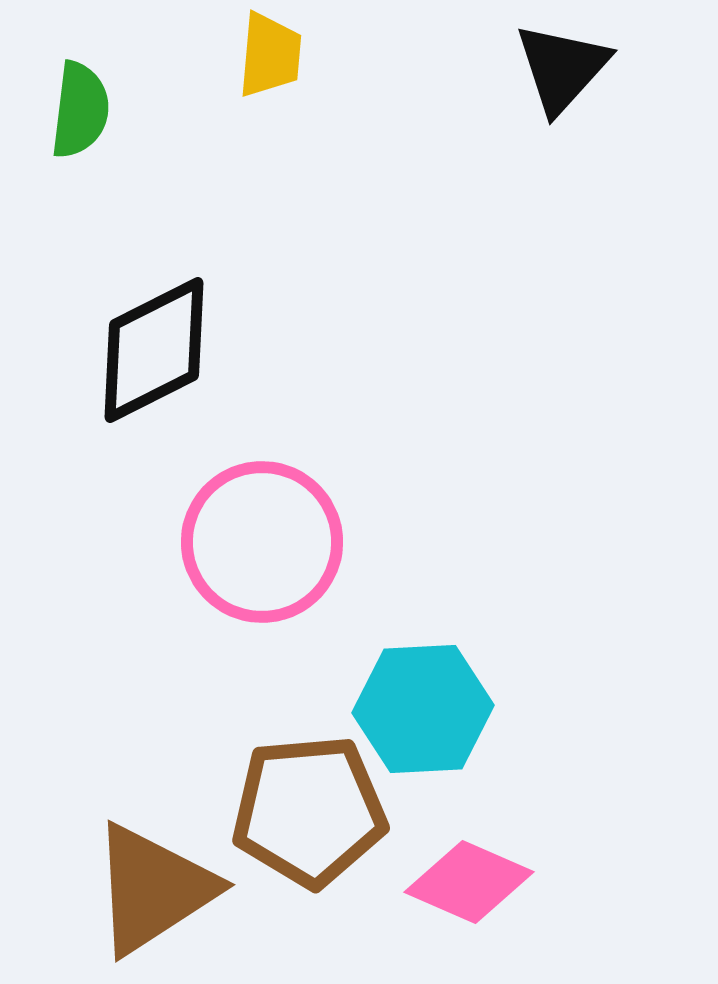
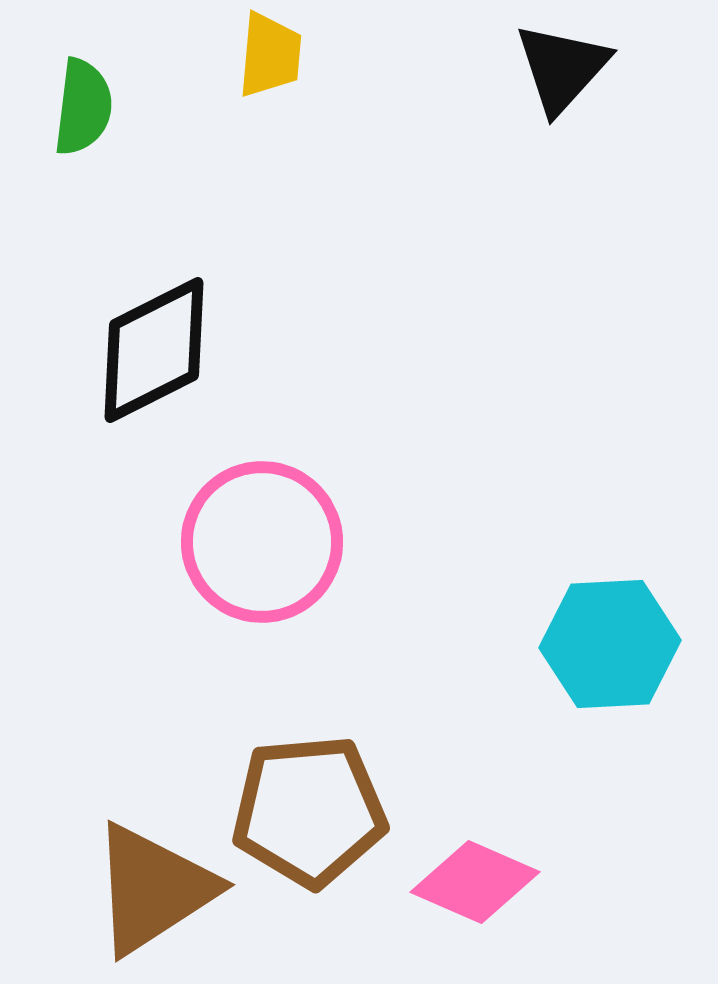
green semicircle: moved 3 px right, 3 px up
cyan hexagon: moved 187 px right, 65 px up
pink diamond: moved 6 px right
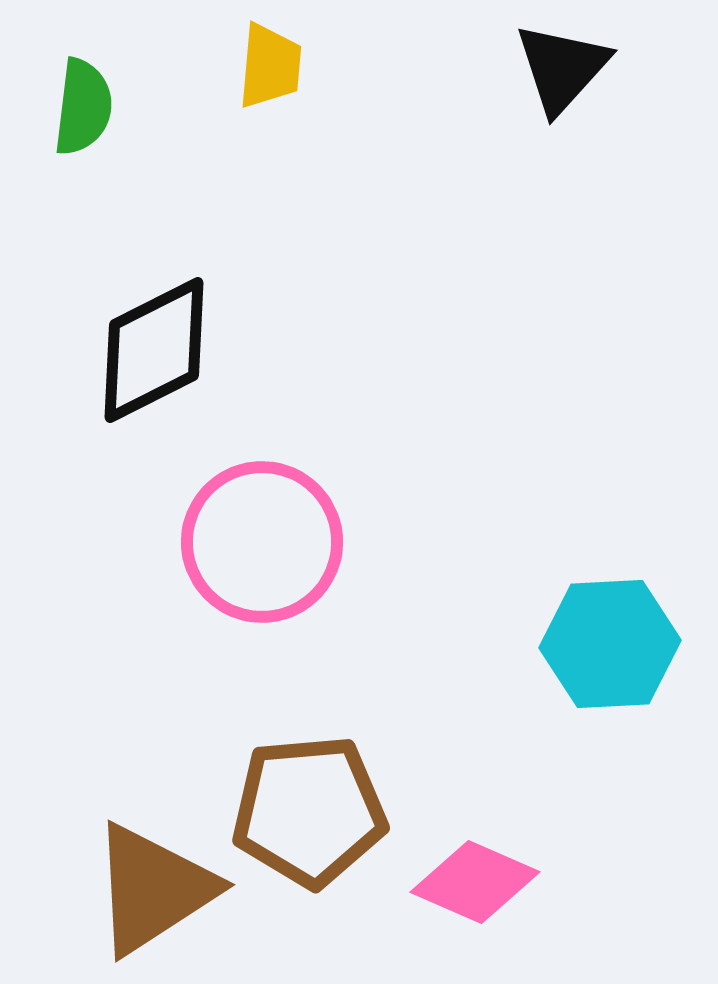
yellow trapezoid: moved 11 px down
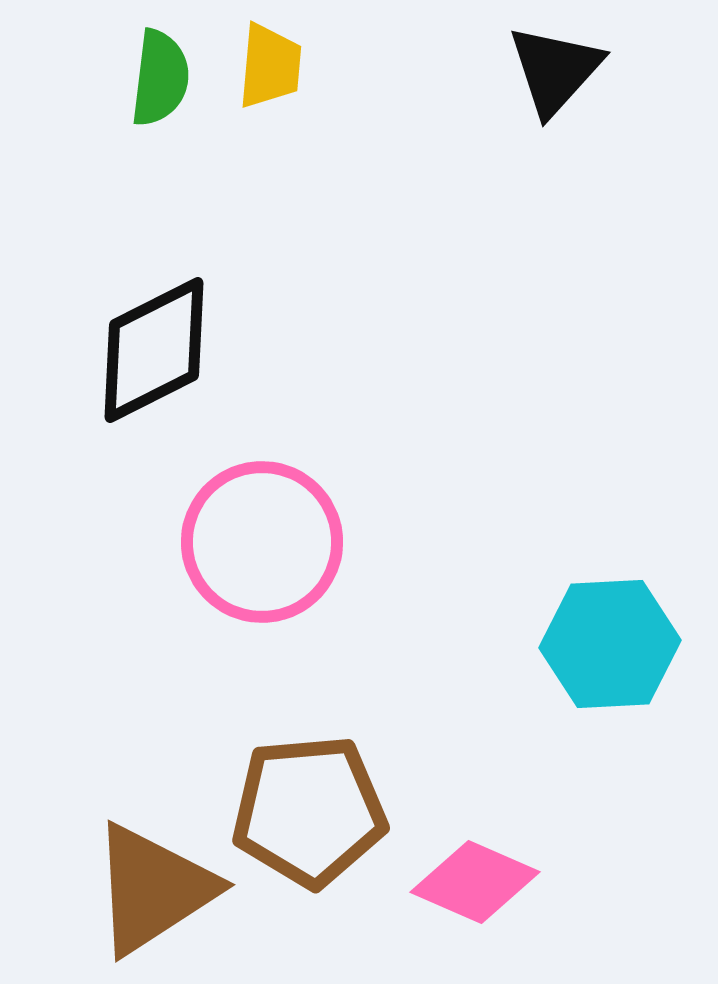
black triangle: moved 7 px left, 2 px down
green semicircle: moved 77 px right, 29 px up
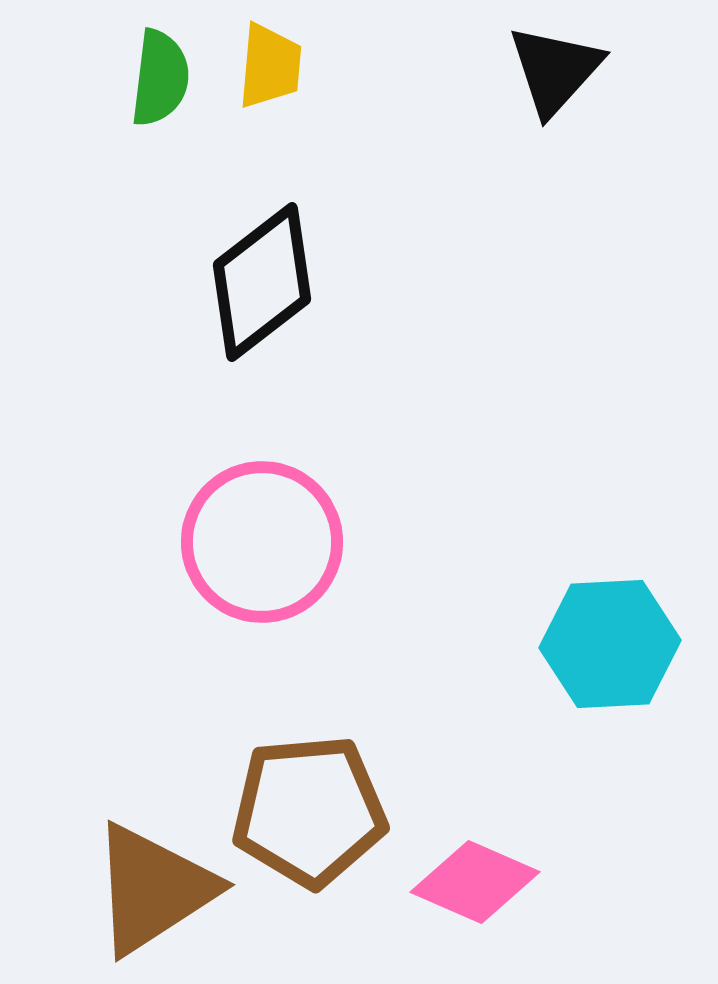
black diamond: moved 108 px right, 68 px up; rotated 11 degrees counterclockwise
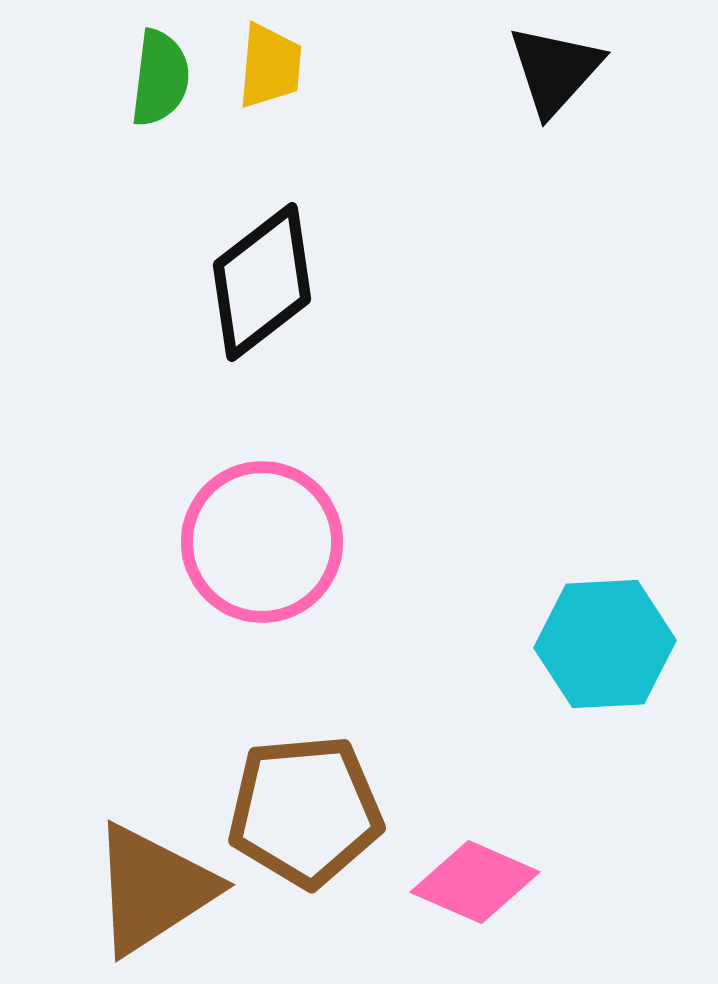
cyan hexagon: moved 5 px left
brown pentagon: moved 4 px left
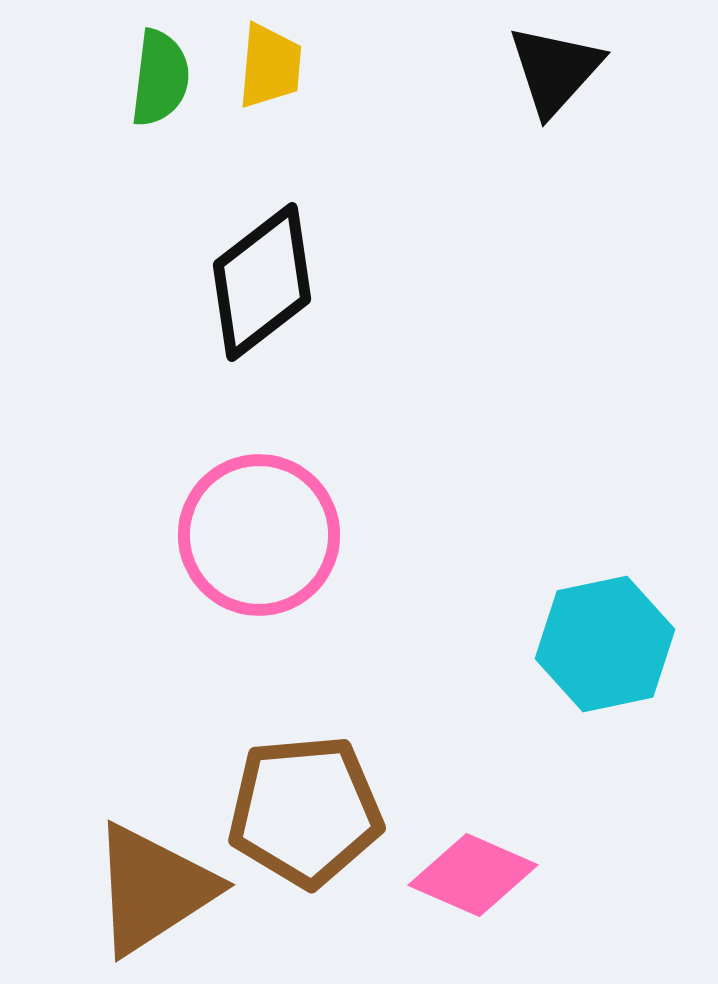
pink circle: moved 3 px left, 7 px up
cyan hexagon: rotated 9 degrees counterclockwise
pink diamond: moved 2 px left, 7 px up
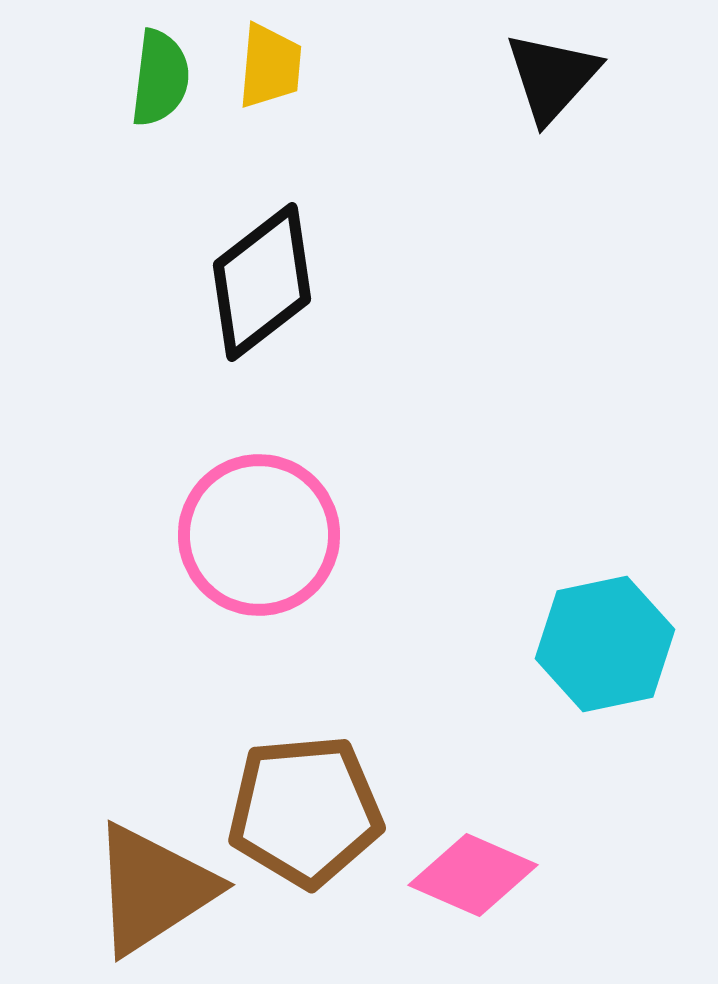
black triangle: moved 3 px left, 7 px down
